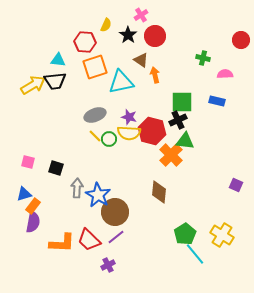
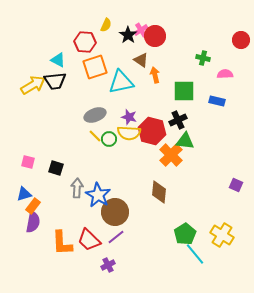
pink cross at (141, 15): moved 15 px down
cyan triangle at (58, 60): rotated 21 degrees clockwise
green square at (182, 102): moved 2 px right, 11 px up
orange L-shape at (62, 243): rotated 84 degrees clockwise
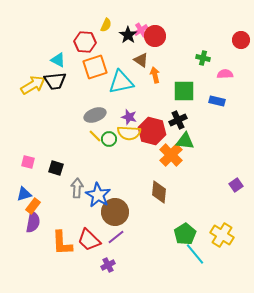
purple square at (236, 185): rotated 32 degrees clockwise
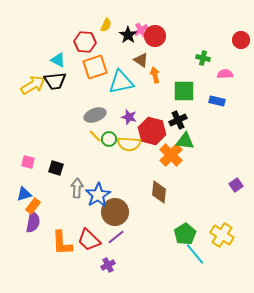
yellow semicircle at (129, 133): moved 11 px down
blue star at (98, 195): rotated 10 degrees clockwise
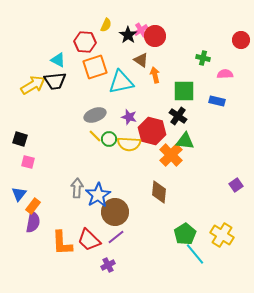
black cross at (178, 120): moved 4 px up; rotated 30 degrees counterclockwise
black square at (56, 168): moved 36 px left, 29 px up
blue triangle at (24, 194): moved 5 px left; rotated 35 degrees counterclockwise
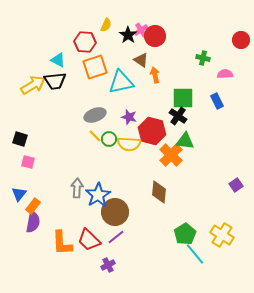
green square at (184, 91): moved 1 px left, 7 px down
blue rectangle at (217, 101): rotated 49 degrees clockwise
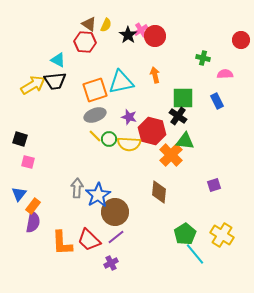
brown triangle at (141, 60): moved 52 px left, 36 px up
orange square at (95, 67): moved 23 px down
purple square at (236, 185): moved 22 px left; rotated 16 degrees clockwise
purple cross at (108, 265): moved 3 px right, 2 px up
